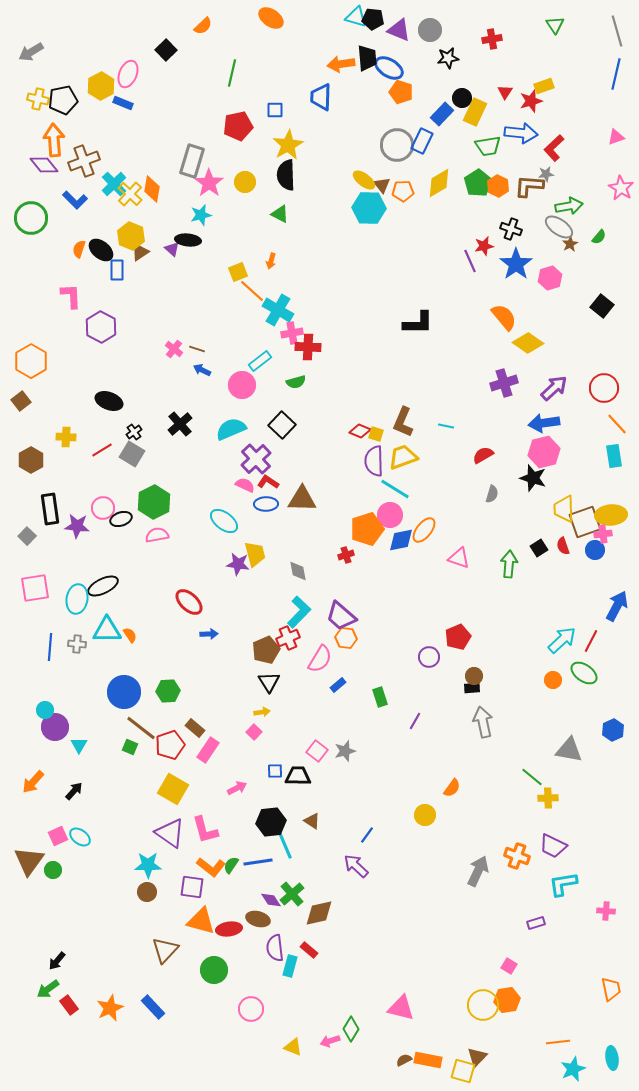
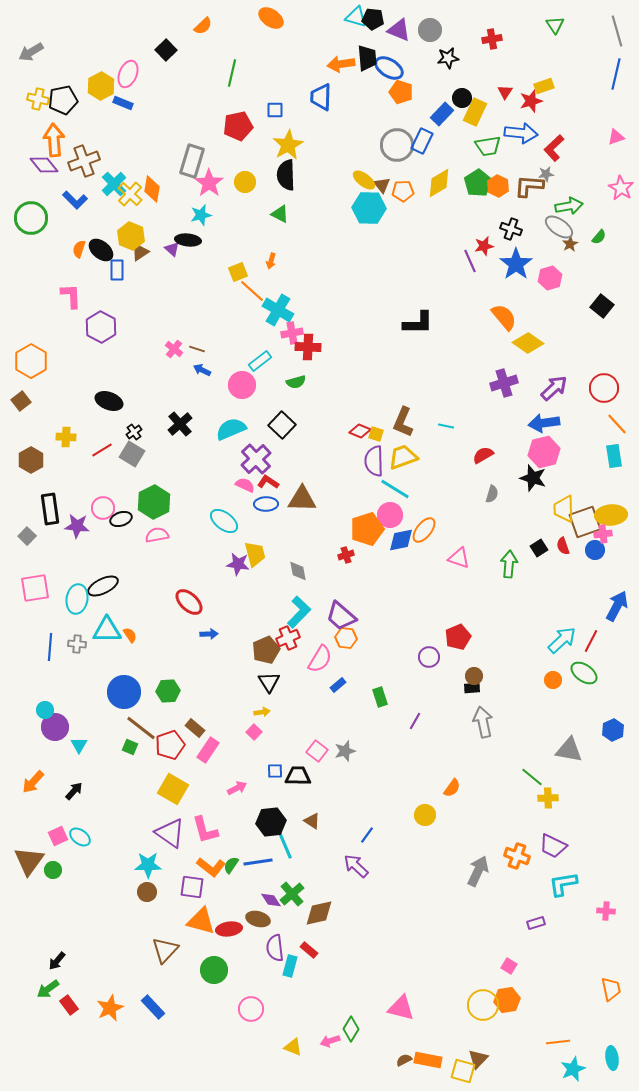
brown triangle at (477, 1057): moved 1 px right, 2 px down
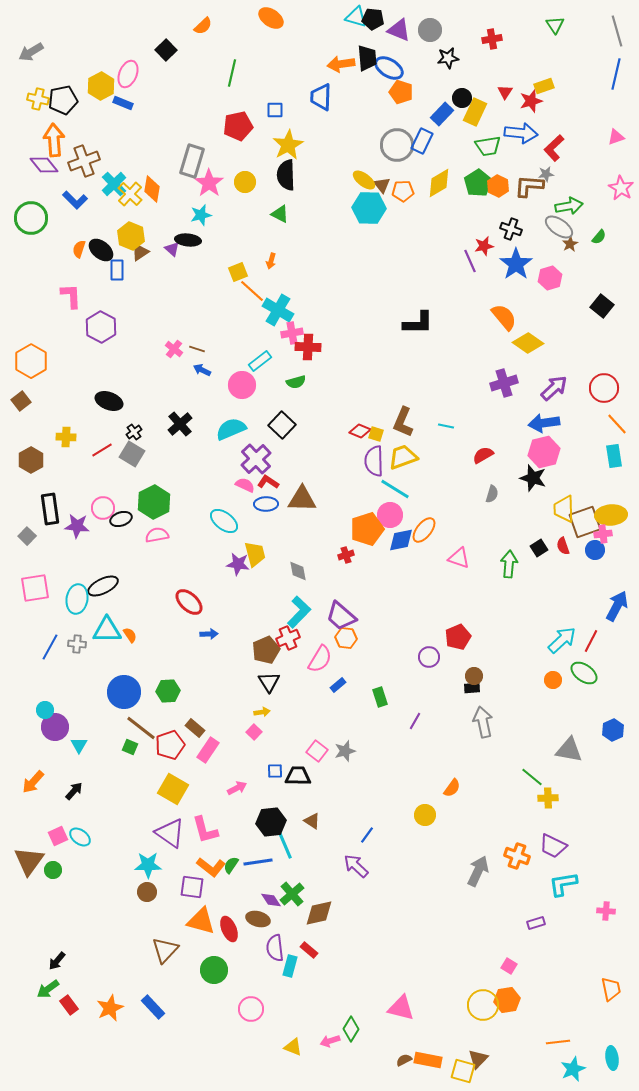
blue line at (50, 647): rotated 24 degrees clockwise
red ellipse at (229, 929): rotated 75 degrees clockwise
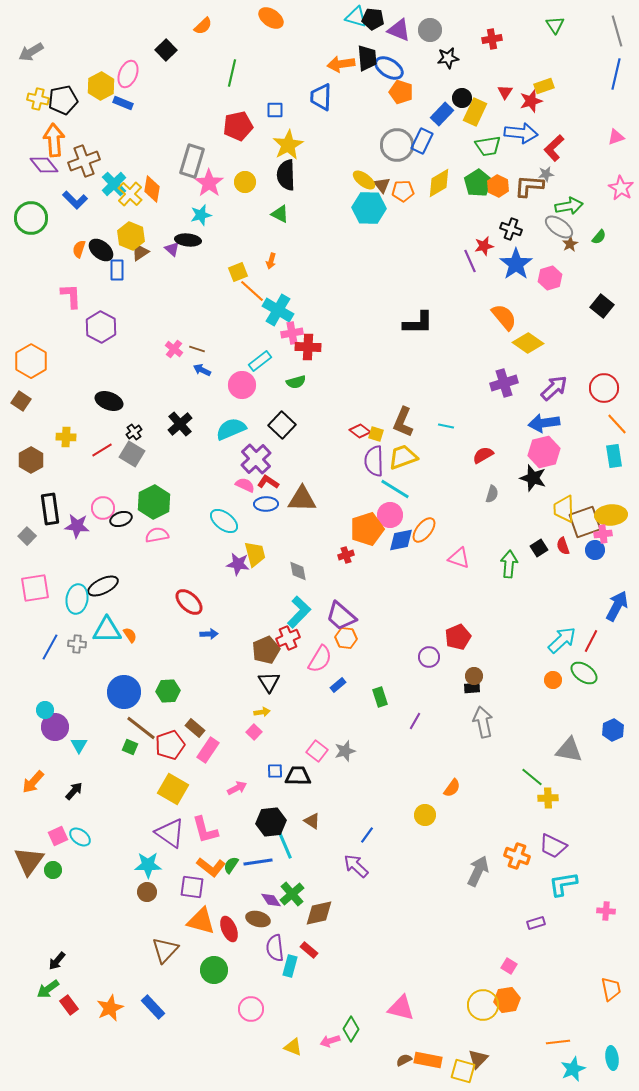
brown square at (21, 401): rotated 18 degrees counterclockwise
red diamond at (360, 431): rotated 15 degrees clockwise
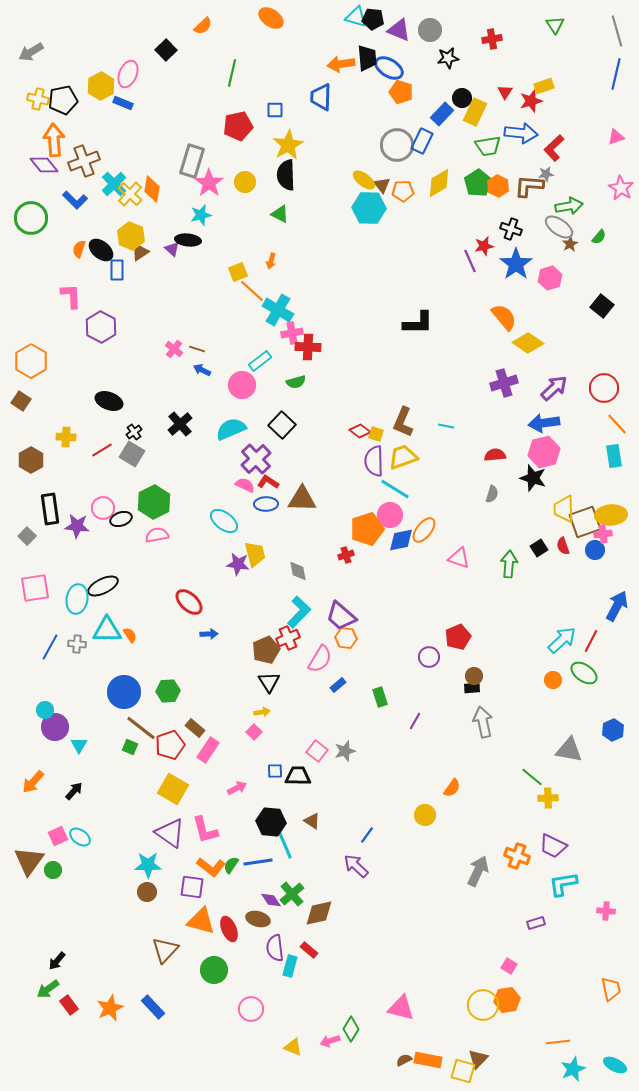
red semicircle at (483, 455): moved 12 px right; rotated 25 degrees clockwise
black hexagon at (271, 822): rotated 12 degrees clockwise
cyan ellipse at (612, 1058): moved 3 px right, 7 px down; rotated 55 degrees counterclockwise
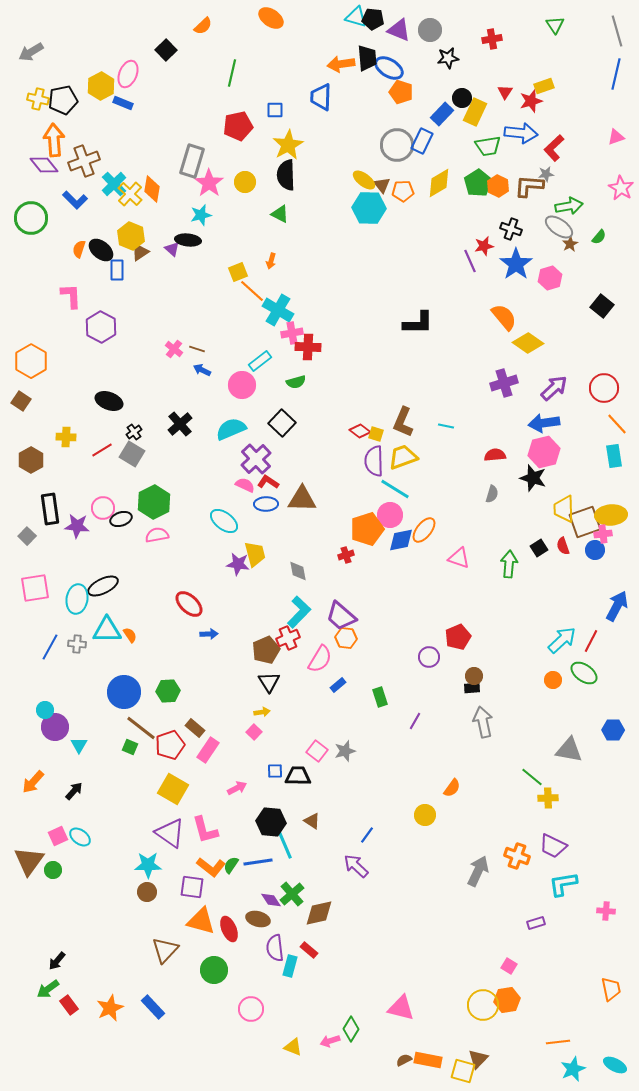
black square at (282, 425): moved 2 px up
red ellipse at (189, 602): moved 2 px down
blue hexagon at (613, 730): rotated 25 degrees clockwise
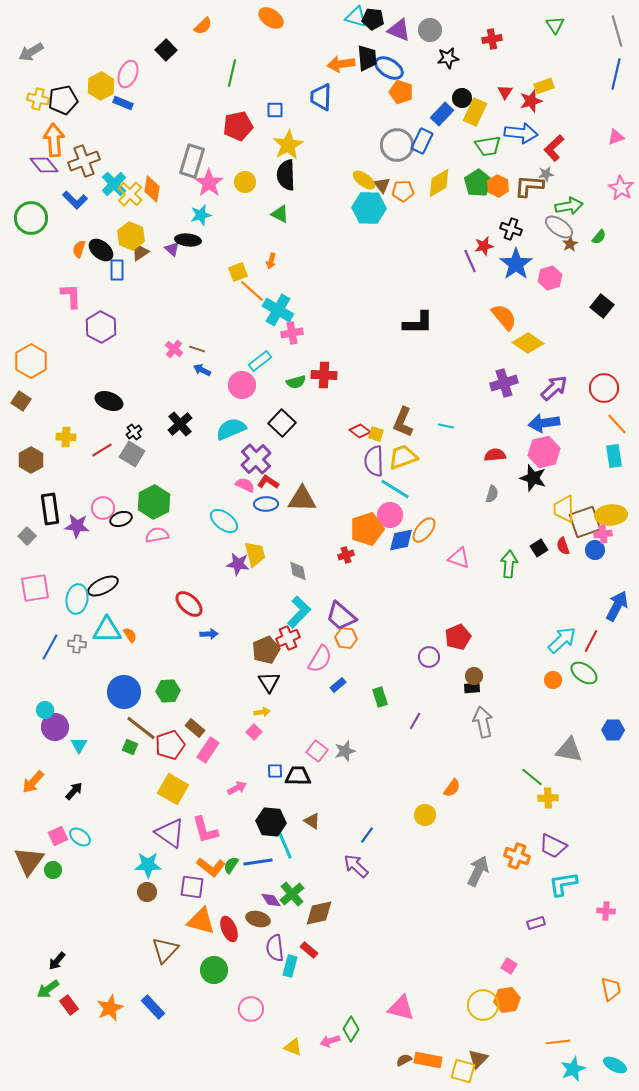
red cross at (308, 347): moved 16 px right, 28 px down
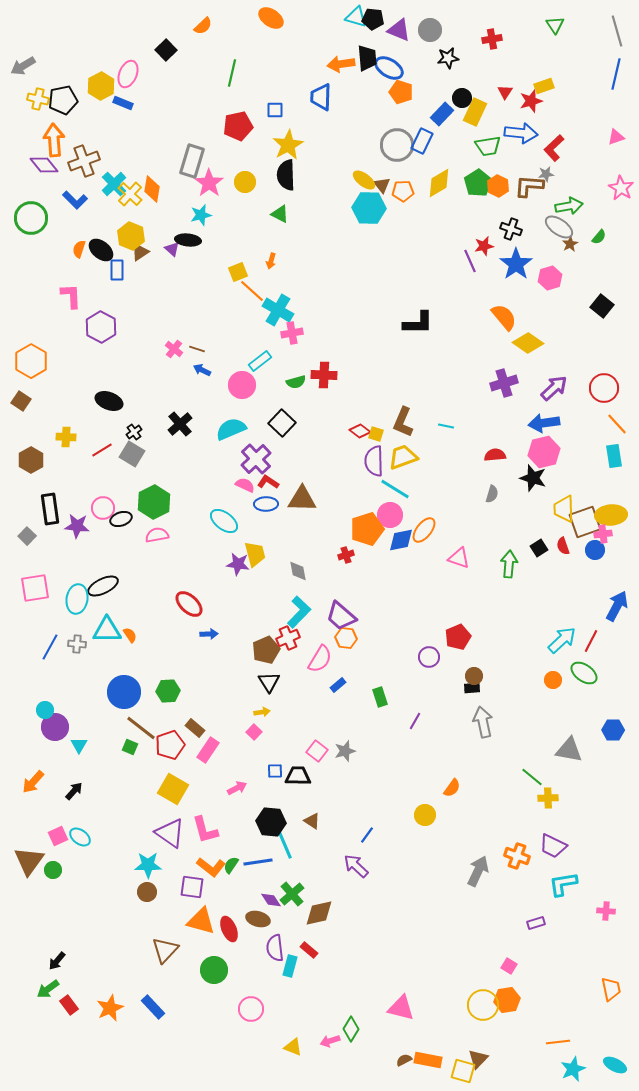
gray arrow at (31, 52): moved 8 px left, 14 px down
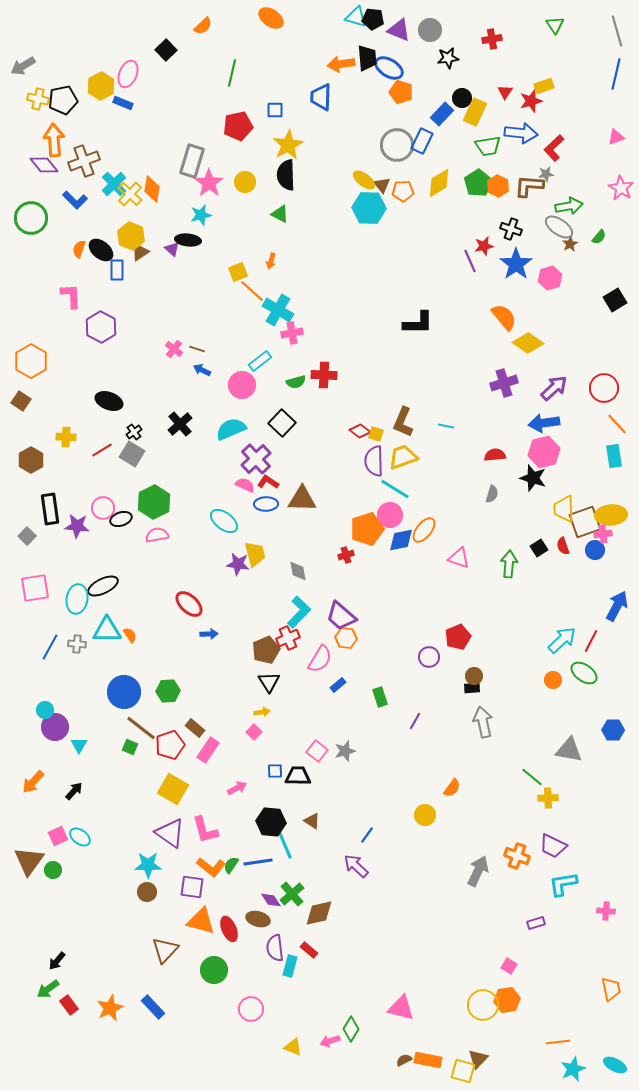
black square at (602, 306): moved 13 px right, 6 px up; rotated 20 degrees clockwise
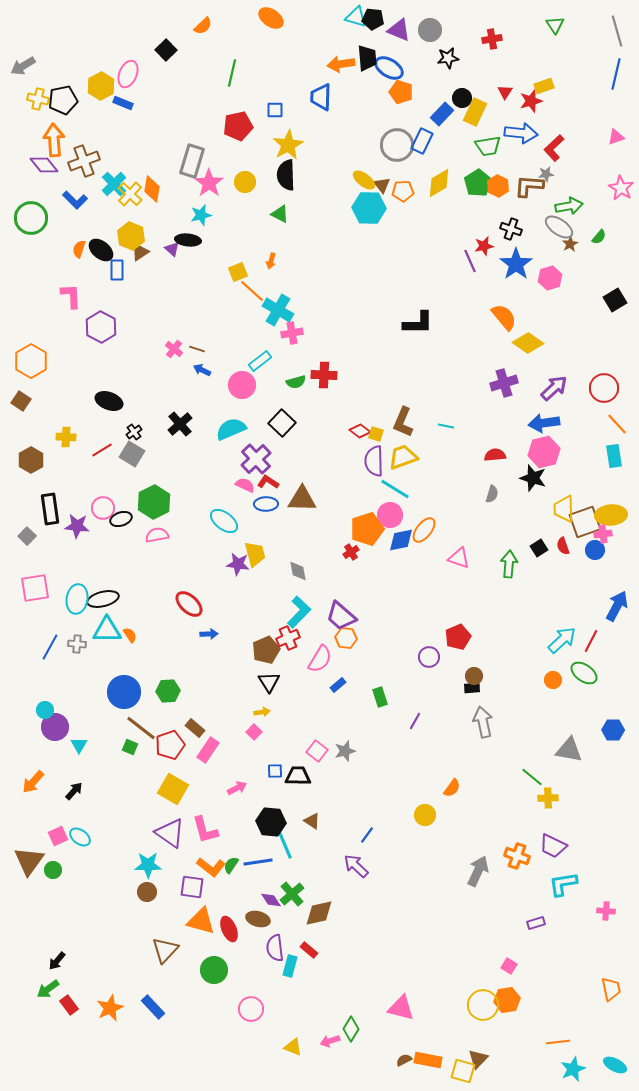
red cross at (346, 555): moved 5 px right, 3 px up; rotated 14 degrees counterclockwise
black ellipse at (103, 586): moved 13 px down; rotated 12 degrees clockwise
